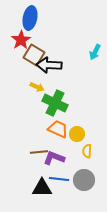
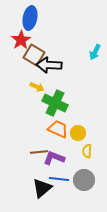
yellow circle: moved 1 px right, 1 px up
black triangle: rotated 40 degrees counterclockwise
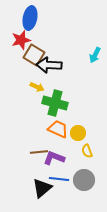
red star: rotated 18 degrees clockwise
cyan arrow: moved 3 px down
green cross: rotated 10 degrees counterclockwise
yellow semicircle: rotated 24 degrees counterclockwise
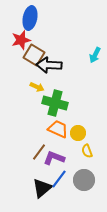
brown line: rotated 48 degrees counterclockwise
blue line: rotated 60 degrees counterclockwise
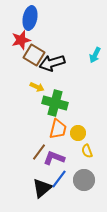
black arrow: moved 3 px right, 2 px up; rotated 20 degrees counterclockwise
orange trapezoid: rotated 80 degrees clockwise
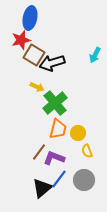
green cross: rotated 35 degrees clockwise
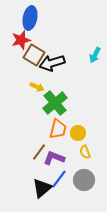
yellow semicircle: moved 2 px left, 1 px down
